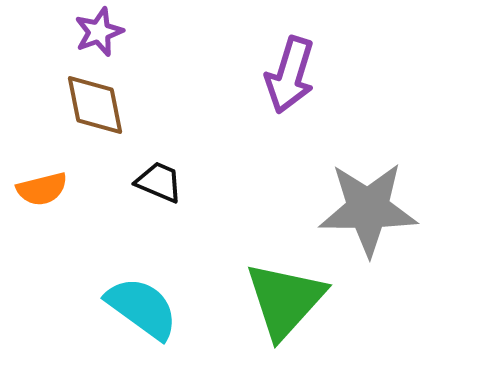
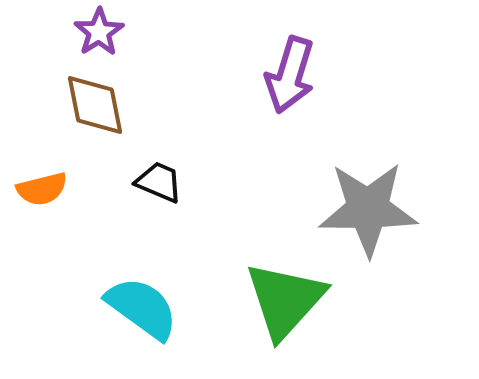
purple star: rotated 12 degrees counterclockwise
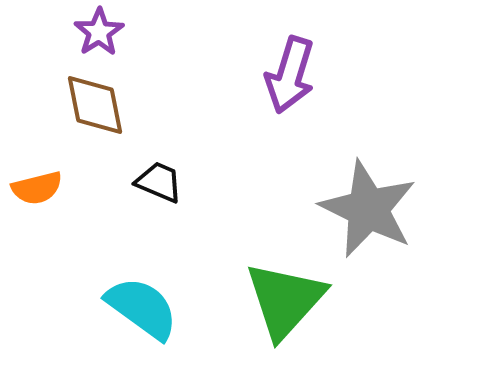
orange semicircle: moved 5 px left, 1 px up
gray star: rotated 26 degrees clockwise
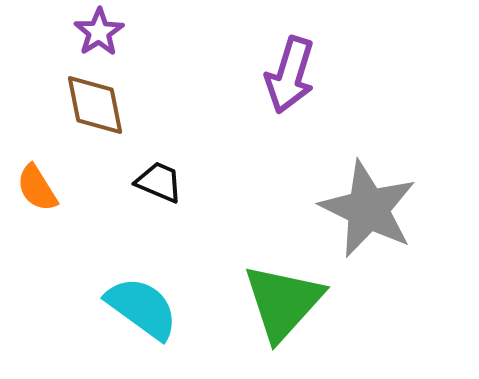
orange semicircle: rotated 72 degrees clockwise
green triangle: moved 2 px left, 2 px down
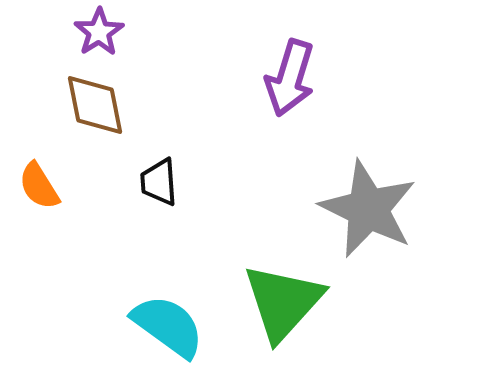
purple arrow: moved 3 px down
black trapezoid: rotated 117 degrees counterclockwise
orange semicircle: moved 2 px right, 2 px up
cyan semicircle: moved 26 px right, 18 px down
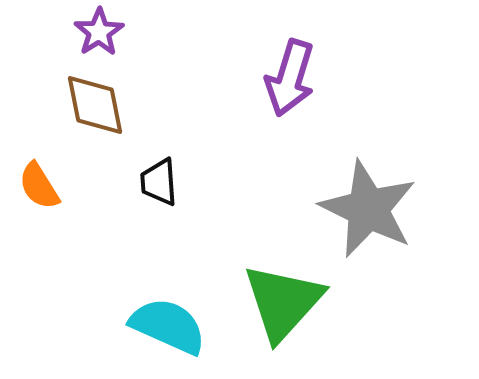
cyan semicircle: rotated 12 degrees counterclockwise
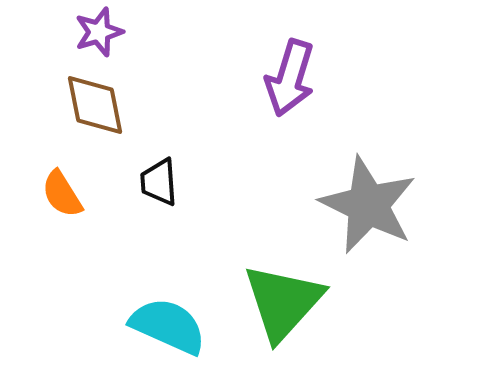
purple star: rotated 15 degrees clockwise
orange semicircle: moved 23 px right, 8 px down
gray star: moved 4 px up
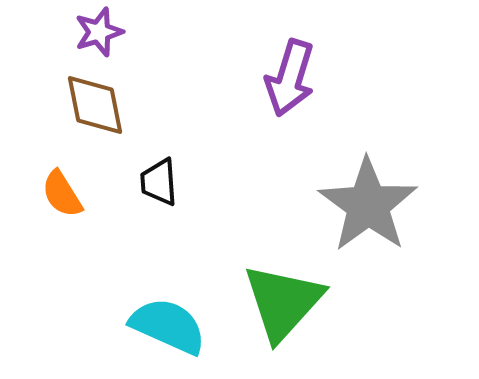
gray star: rotated 10 degrees clockwise
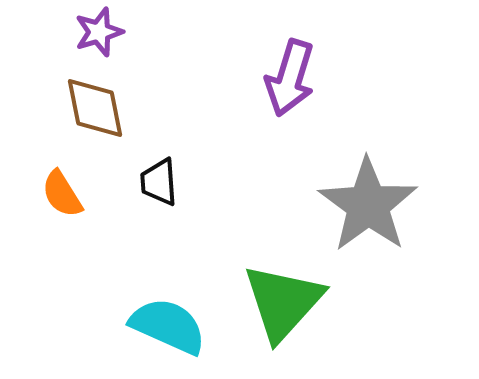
brown diamond: moved 3 px down
